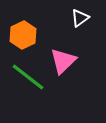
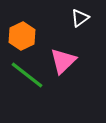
orange hexagon: moved 1 px left, 1 px down
green line: moved 1 px left, 2 px up
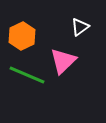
white triangle: moved 9 px down
green line: rotated 15 degrees counterclockwise
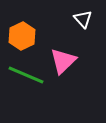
white triangle: moved 3 px right, 8 px up; rotated 36 degrees counterclockwise
green line: moved 1 px left
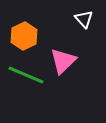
white triangle: moved 1 px right
orange hexagon: moved 2 px right
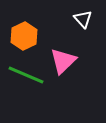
white triangle: moved 1 px left
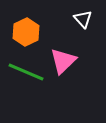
orange hexagon: moved 2 px right, 4 px up
green line: moved 3 px up
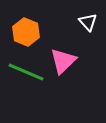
white triangle: moved 5 px right, 3 px down
orange hexagon: rotated 12 degrees counterclockwise
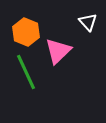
pink triangle: moved 5 px left, 10 px up
green line: rotated 42 degrees clockwise
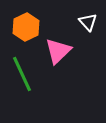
orange hexagon: moved 5 px up; rotated 12 degrees clockwise
green line: moved 4 px left, 2 px down
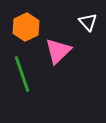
green line: rotated 6 degrees clockwise
